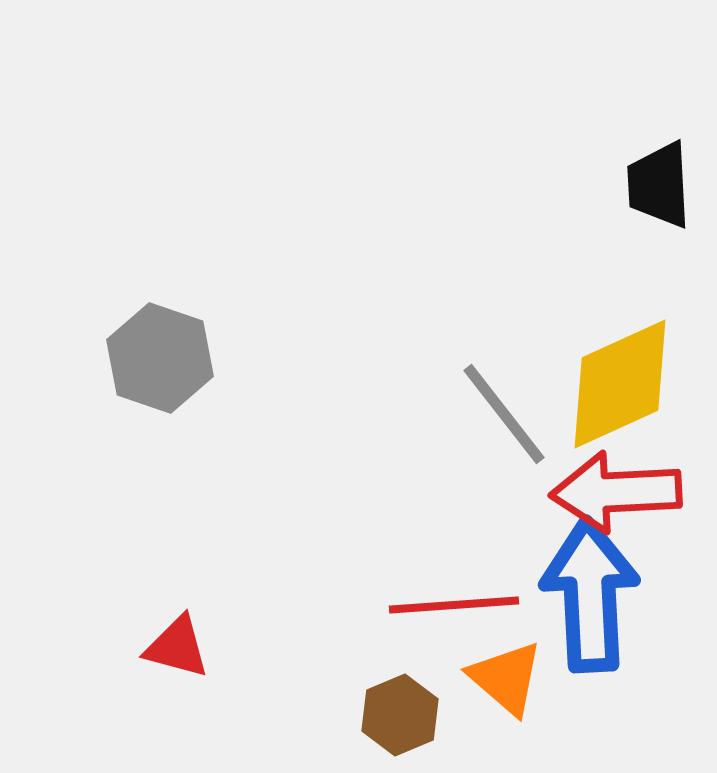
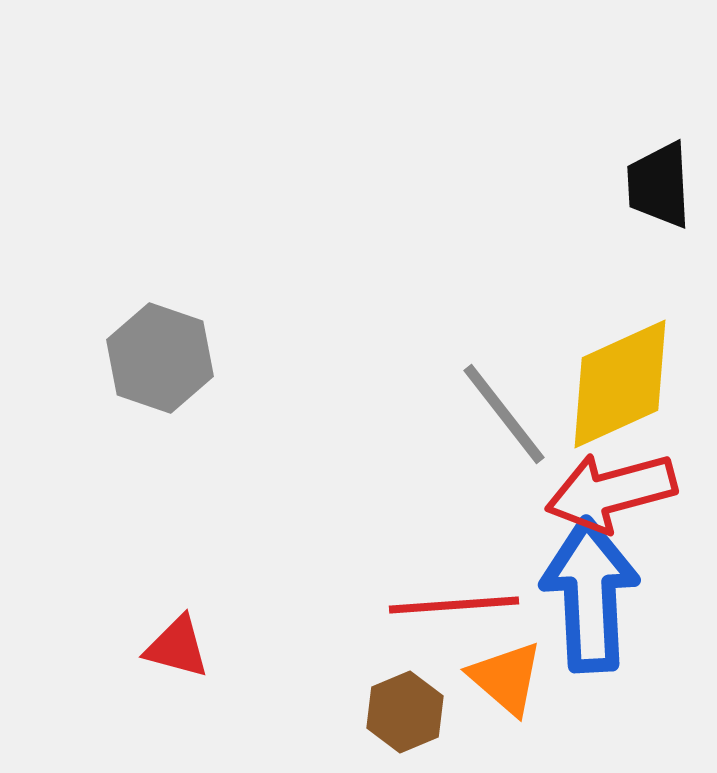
red arrow: moved 5 px left; rotated 12 degrees counterclockwise
brown hexagon: moved 5 px right, 3 px up
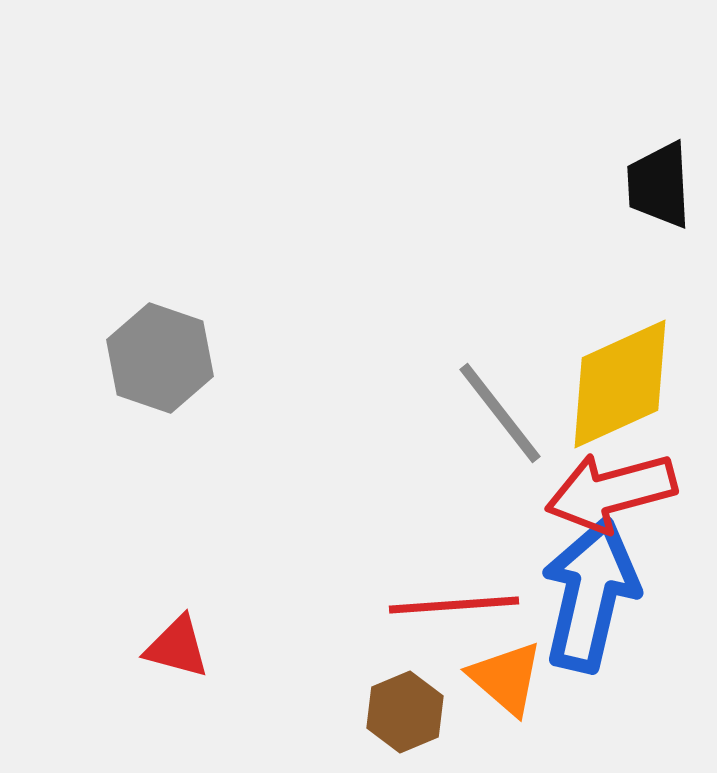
gray line: moved 4 px left, 1 px up
blue arrow: rotated 16 degrees clockwise
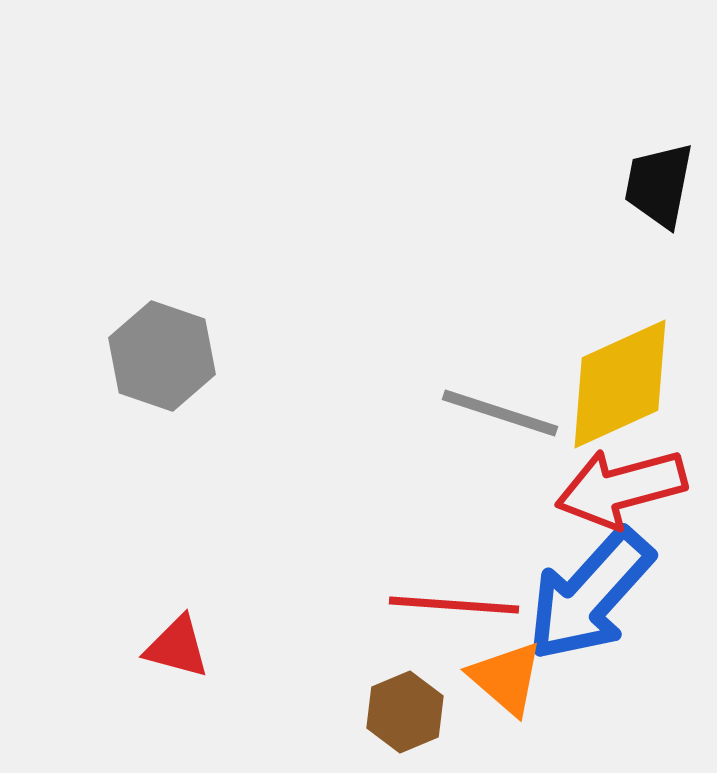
black trapezoid: rotated 14 degrees clockwise
gray hexagon: moved 2 px right, 2 px up
gray line: rotated 34 degrees counterclockwise
red arrow: moved 10 px right, 4 px up
blue arrow: rotated 151 degrees counterclockwise
red line: rotated 8 degrees clockwise
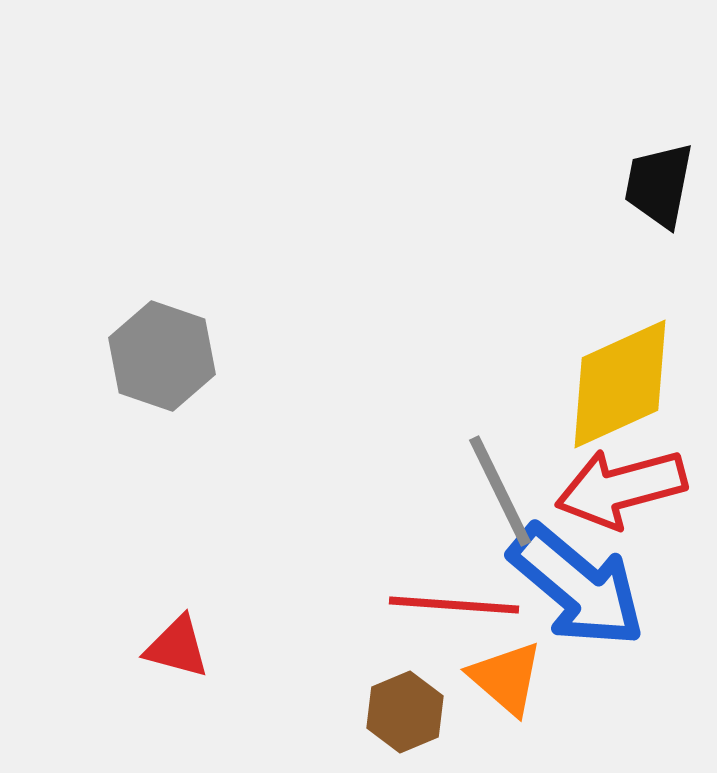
gray line: moved 78 px down; rotated 46 degrees clockwise
blue arrow: moved 13 px left, 9 px up; rotated 92 degrees counterclockwise
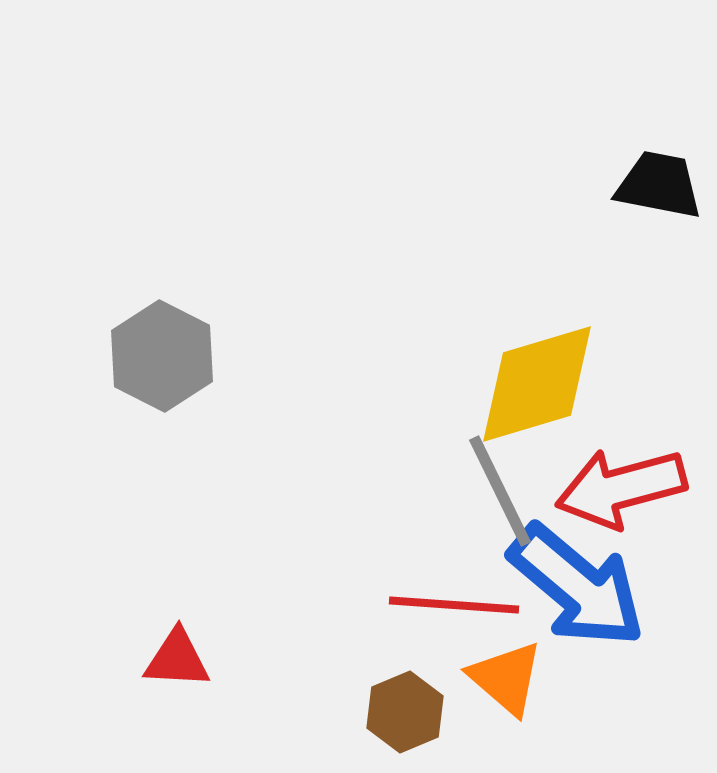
black trapezoid: rotated 90 degrees clockwise
gray hexagon: rotated 8 degrees clockwise
yellow diamond: moved 83 px left; rotated 8 degrees clockwise
red triangle: moved 12 px down; rotated 12 degrees counterclockwise
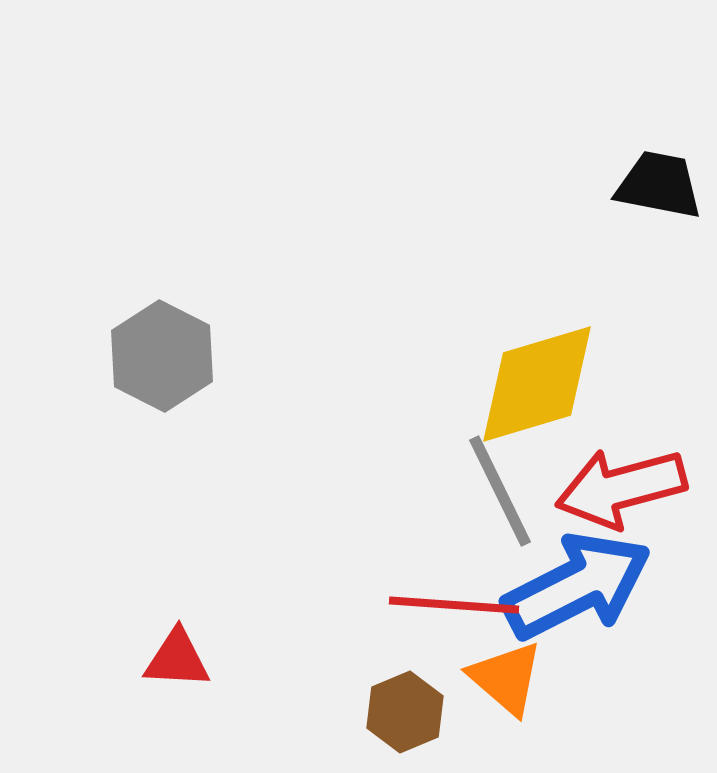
blue arrow: rotated 67 degrees counterclockwise
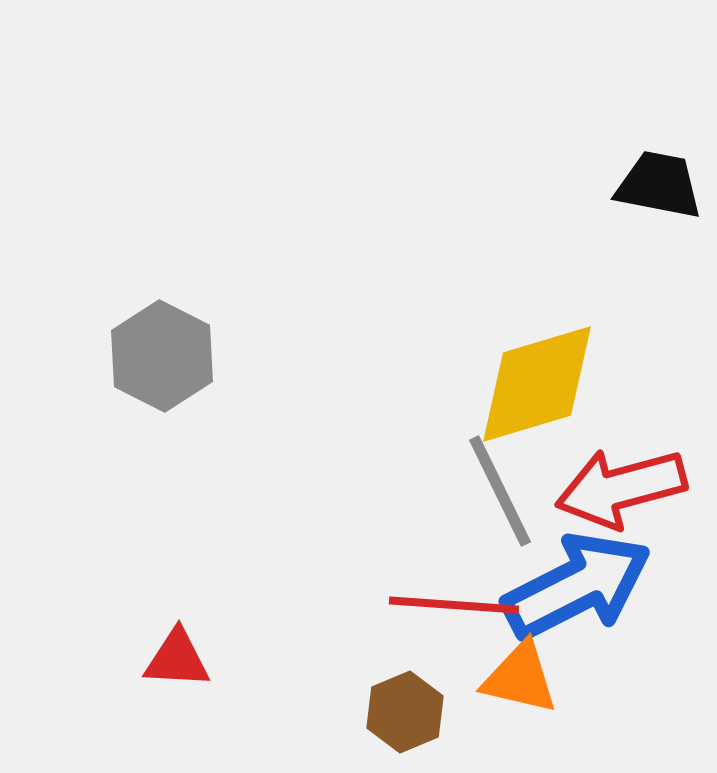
orange triangle: moved 14 px right; rotated 28 degrees counterclockwise
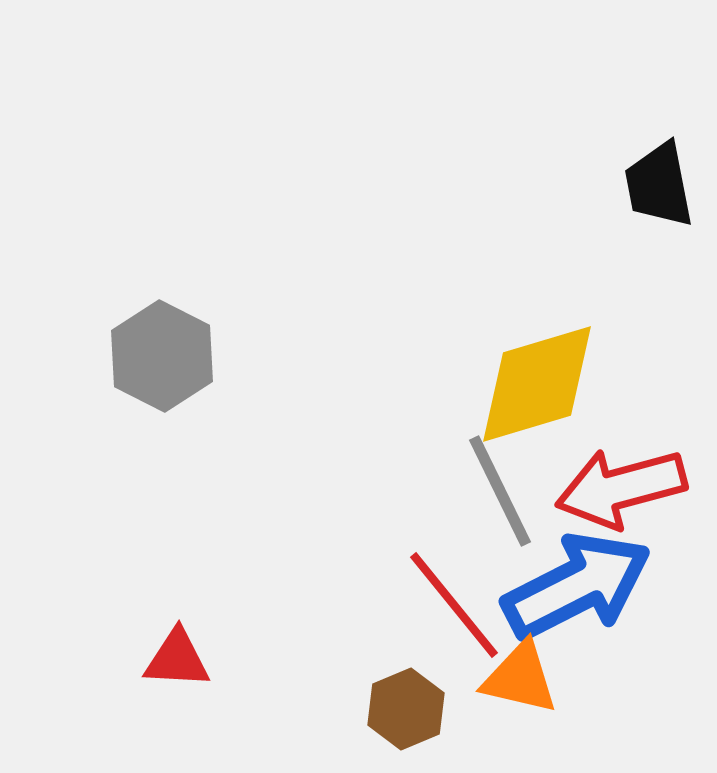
black trapezoid: rotated 112 degrees counterclockwise
red line: rotated 47 degrees clockwise
brown hexagon: moved 1 px right, 3 px up
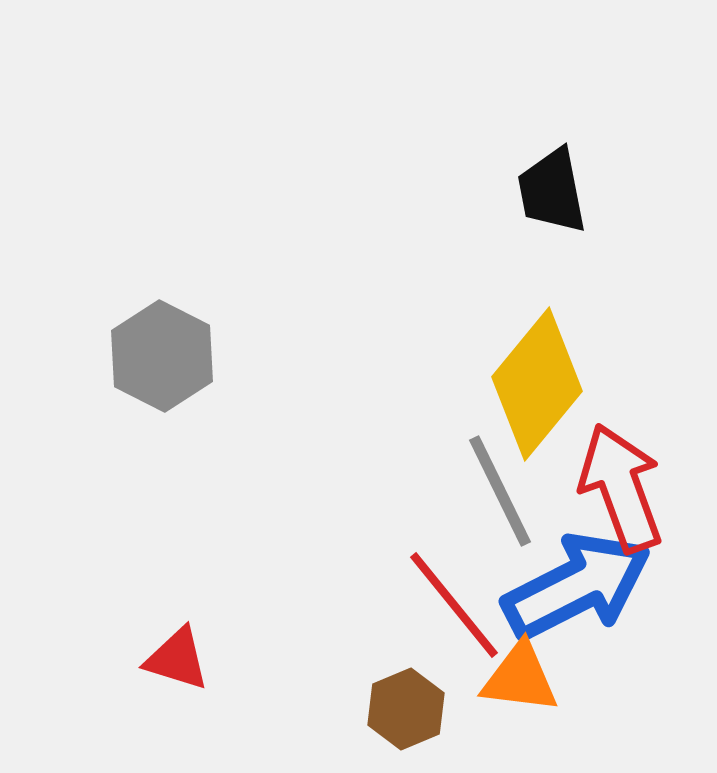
black trapezoid: moved 107 px left, 6 px down
yellow diamond: rotated 34 degrees counterclockwise
red arrow: rotated 85 degrees clockwise
red triangle: rotated 14 degrees clockwise
orange triangle: rotated 6 degrees counterclockwise
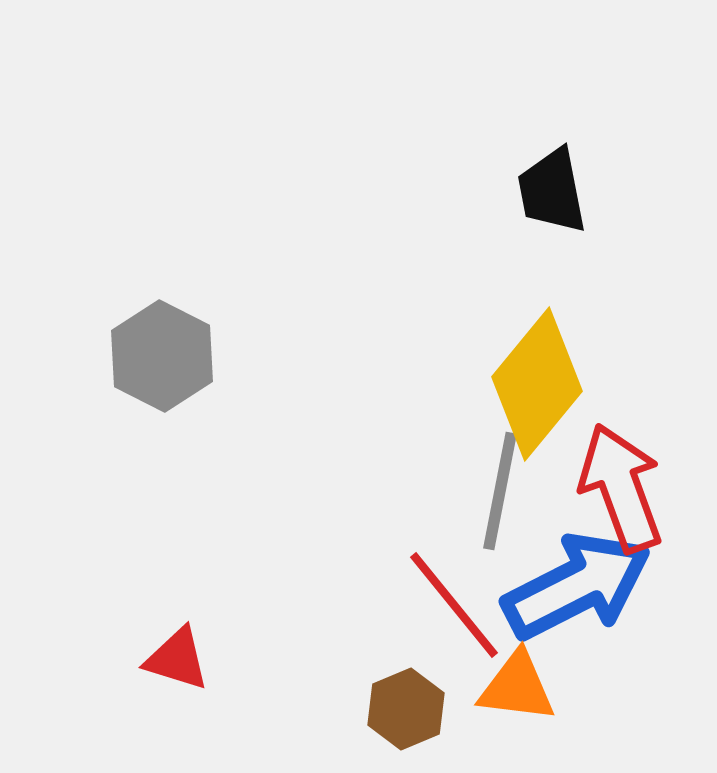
gray line: rotated 37 degrees clockwise
orange triangle: moved 3 px left, 9 px down
